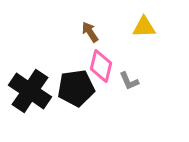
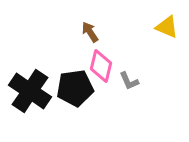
yellow triangle: moved 23 px right; rotated 25 degrees clockwise
black pentagon: moved 1 px left
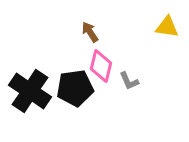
yellow triangle: rotated 15 degrees counterclockwise
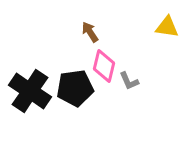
pink diamond: moved 3 px right
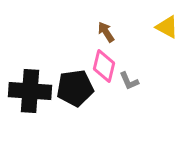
yellow triangle: rotated 20 degrees clockwise
brown arrow: moved 16 px right
black cross: rotated 30 degrees counterclockwise
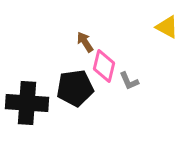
brown arrow: moved 21 px left, 10 px down
black cross: moved 3 px left, 12 px down
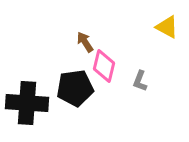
gray L-shape: moved 11 px right; rotated 45 degrees clockwise
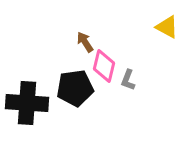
gray L-shape: moved 12 px left, 1 px up
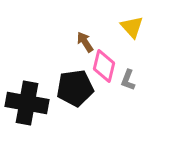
yellow triangle: moved 35 px left; rotated 20 degrees clockwise
black cross: rotated 6 degrees clockwise
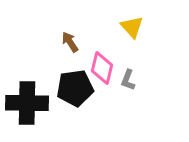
brown arrow: moved 15 px left
pink diamond: moved 2 px left, 2 px down
black cross: rotated 9 degrees counterclockwise
